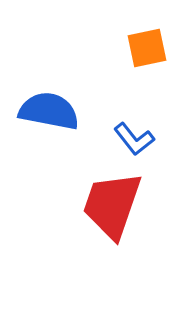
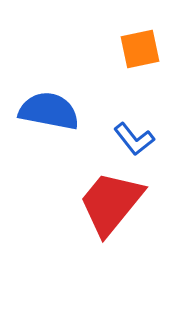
orange square: moved 7 px left, 1 px down
red trapezoid: moved 1 px left, 2 px up; rotated 20 degrees clockwise
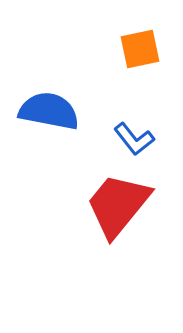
red trapezoid: moved 7 px right, 2 px down
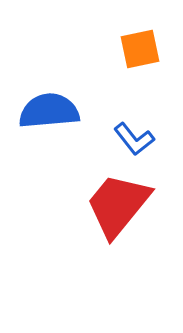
blue semicircle: rotated 16 degrees counterclockwise
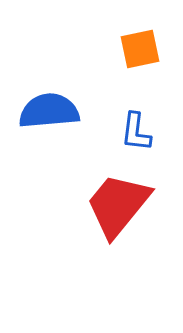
blue L-shape: moved 2 px right, 7 px up; rotated 45 degrees clockwise
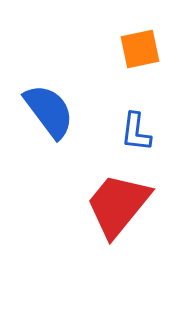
blue semicircle: rotated 58 degrees clockwise
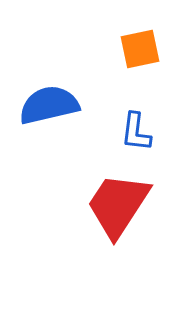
blue semicircle: moved 6 px up; rotated 66 degrees counterclockwise
red trapezoid: rotated 6 degrees counterclockwise
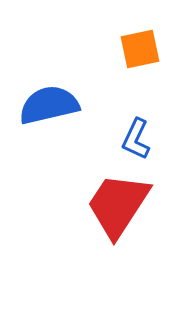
blue L-shape: moved 7 px down; rotated 18 degrees clockwise
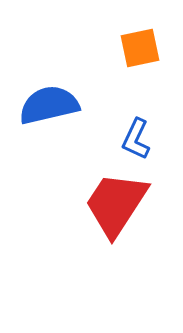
orange square: moved 1 px up
red trapezoid: moved 2 px left, 1 px up
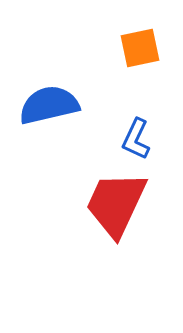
red trapezoid: rotated 8 degrees counterclockwise
